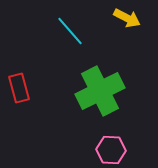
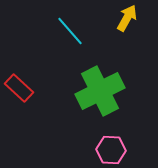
yellow arrow: rotated 88 degrees counterclockwise
red rectangle: rotated 32 degrees counterclockwise
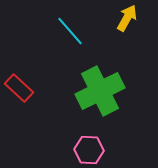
pink hexagon: moved 22 px left
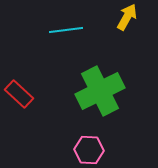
yellow arrow: moved 1 px up
cyan line: moved 4 px left, 1 px up; rotated 56 degrees counterclockwise
red rectangle: moved 6 px down
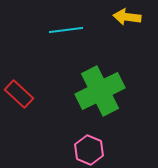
yellow arrow: rotated 112 degrees counterclockwise
pink hexagon: rotated 20 degrees clockwise
